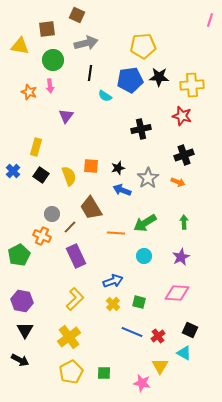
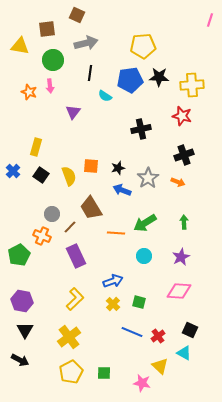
purple triangle at (66, 116): moved 7 px right, 4 px up
pink diamond at (177, 293): moved 2 px right, 2 px up
yellow triangle at (160, 366): rotated 18 degrees counterclockwise
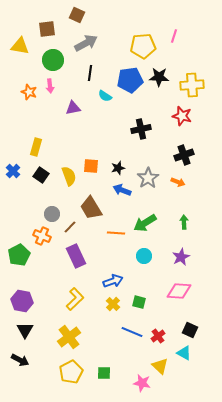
pink line at (210, 20): moved 36 px left, 16 px down
gray arrow at (86, 43): rotated 15 degrees counterclockwise
purple triangle at (73, 112): moved 4 px up; rotated 42 degrees clockwise
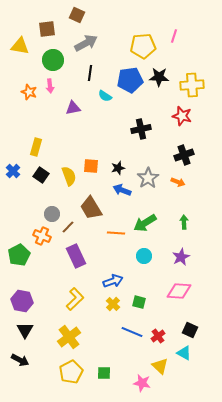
brown line at (70, 227): moved 2 px left
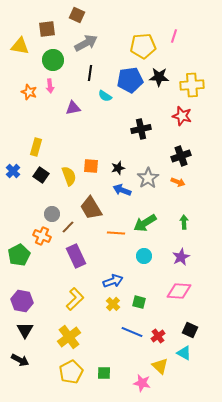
black cross at (184, 155): moved 3 px left, 1 px down
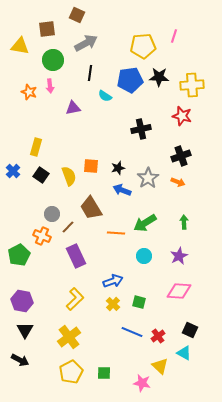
purple star at (181, 257): moved 2 px left, 1 px up
